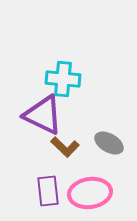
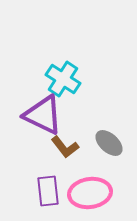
cyan cross: rotated 28 degrees clockwise
gray ellipse: rotated 12 degrees clockwise
brown L-shape: rotated 8 degrees clockwise
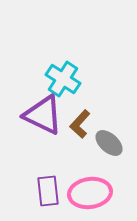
brown L-shape: moved 15 px right, 23 px up; rotated 80 degrees clockwise
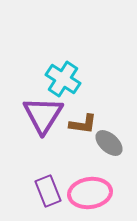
purple triangle: rotated 36 degrees clockwise
brown L-shape: moved 3 px right; rotated 124 degrees counterclockwise
purple rectangle: rotated 16 degrees counterclockwise
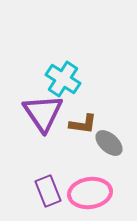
purple triangle: moved 2 px up; rotated 6 degrees counterclockwise
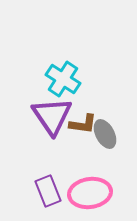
purple triangle: moved 9 px right, 3 px down
gray ellipse: moved 4 px left, 9 px up; rotated 20 degrees clockwise
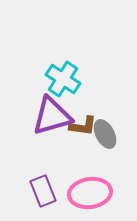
purple triangle: rotated 48 degrees clockwise
brown L-shape: moved 2 px down
purple rectangle: moved 5 px left
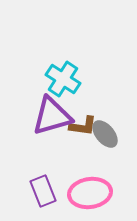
gray ellipse: rotated 12 degrees counterclockwise
